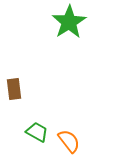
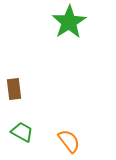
green trapezoid: moved 15 px left
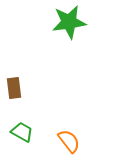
green star: rotated 24 degrees clockwise
brown rectangle: moved 1 px up
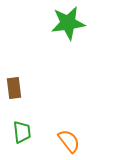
green star: moved 1 px left, 1 px down
green trapezoid: rotated 55 degrees clockwise
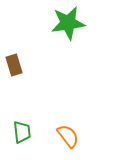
brown rectangle: moved 23 px up; rotated 10 degrees counterclockwise
orange semicircle: moved 1 px left, 5 px up
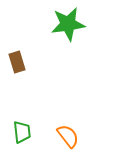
green star: moved 1 px down
brown rectangle: moved 3 px right, 3 px up
